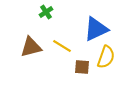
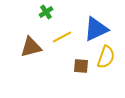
yellow line: moved 9 px up; rotated 60 degrees counterclockwise
brown square: moved 1 px left, 1 px up
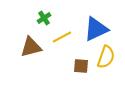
green cross: moved 2 px left, 6 px down
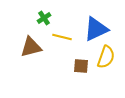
yellow line: rotated 42 degrees clockwise
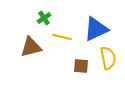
yellow semicircle: moved 2 px right, 1 px down; rotated 30 degrees counterclockwise
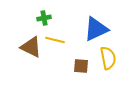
green cross: rotated 24 degrees clockwise
yellow line: moved 7 px left, 3 px down
brown triangle: rotated 40 degrees clockwise
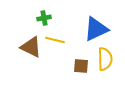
yellow semicircle: moved 3 px left, 1 px down; rotated 10 degrees clockwise
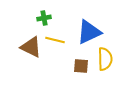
blue triangle: moved 7 px left, 3 px down
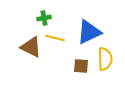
yellow line: moved 2 px up
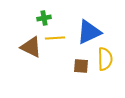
yellow line: rotated 18 degrees counterclockwise
